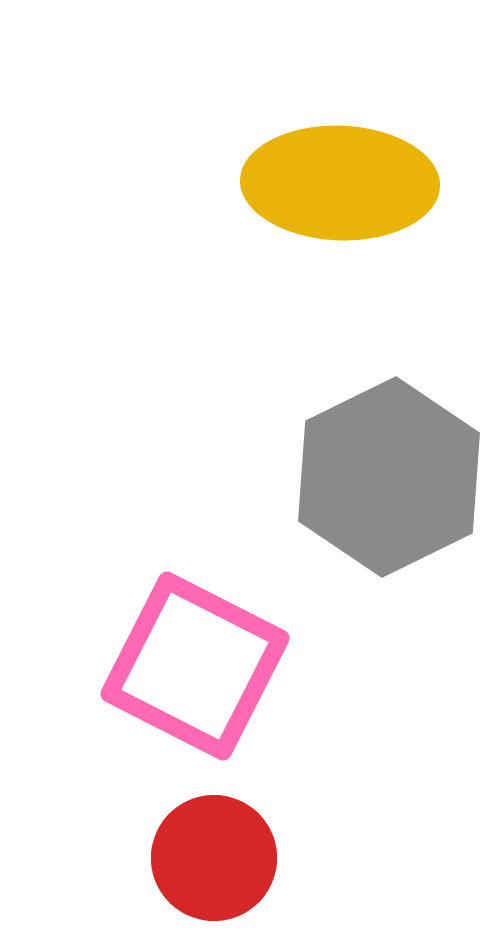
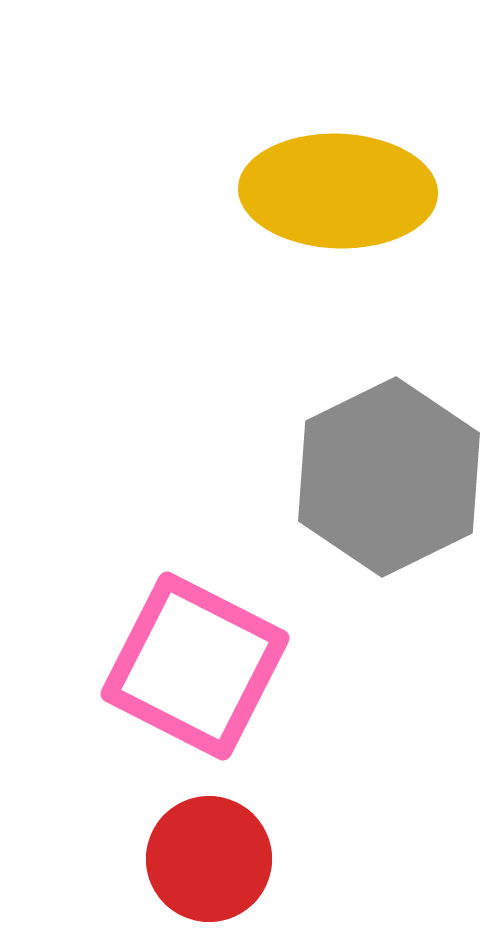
yellow ellipse: moved 2 px left, 8 px down
red circle: moved 5 px left, 1 px down
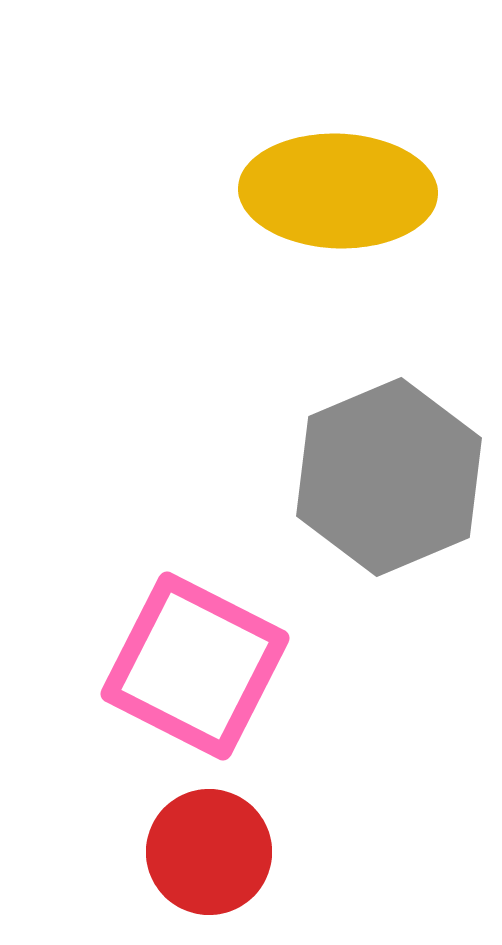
gray hexagon: rotated 3 degrees clockwise
red circle: moved 7 px up
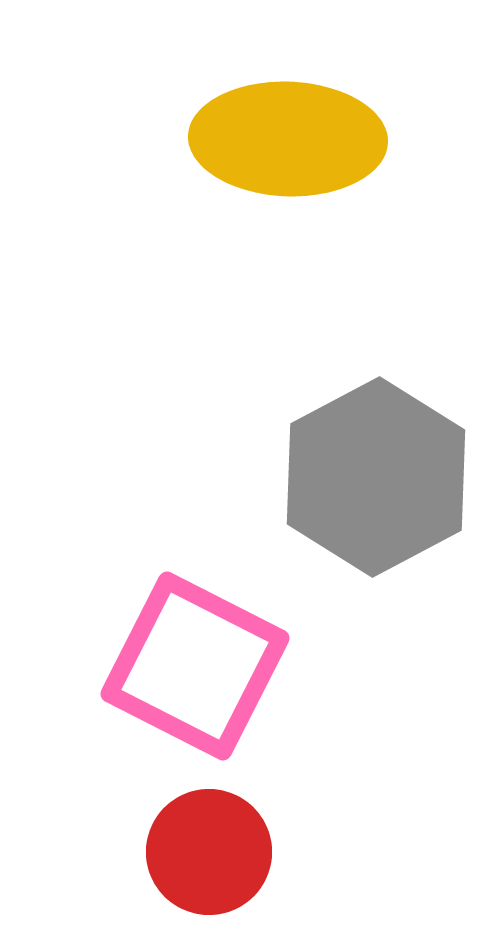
yellow ellipse: moved 50 px left, 52 px up
gray hexagon: moved 13 px left; rotated 5 degrees counterclockwise
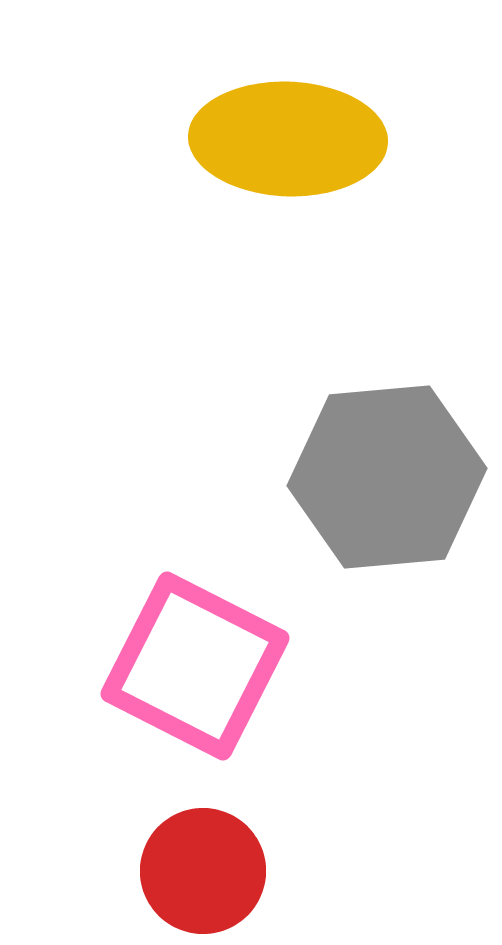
gray hexagon: moved 11 px right; rotated 23 degrees clockwise
red circle: moved 6 px left, 19 px down
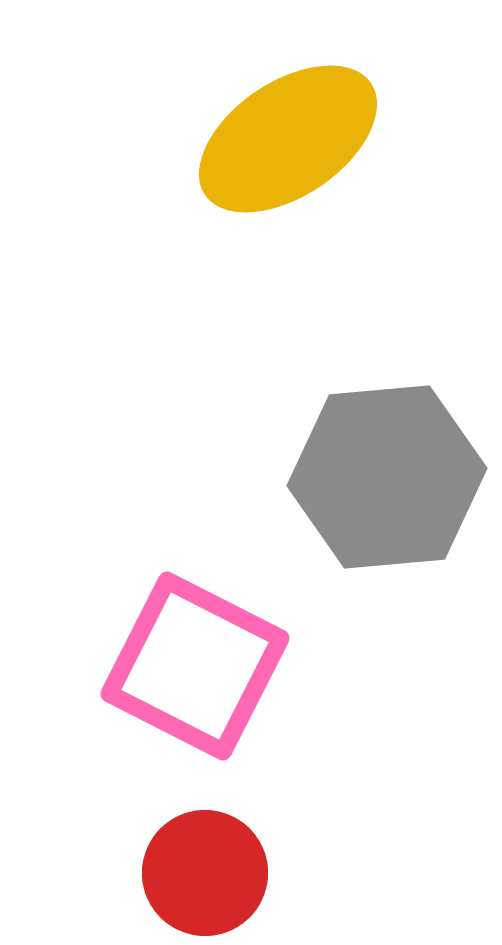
yellow ellipse: rotated 36 degrees counterclockwise
red circle: moved 2 px right, 2 px down
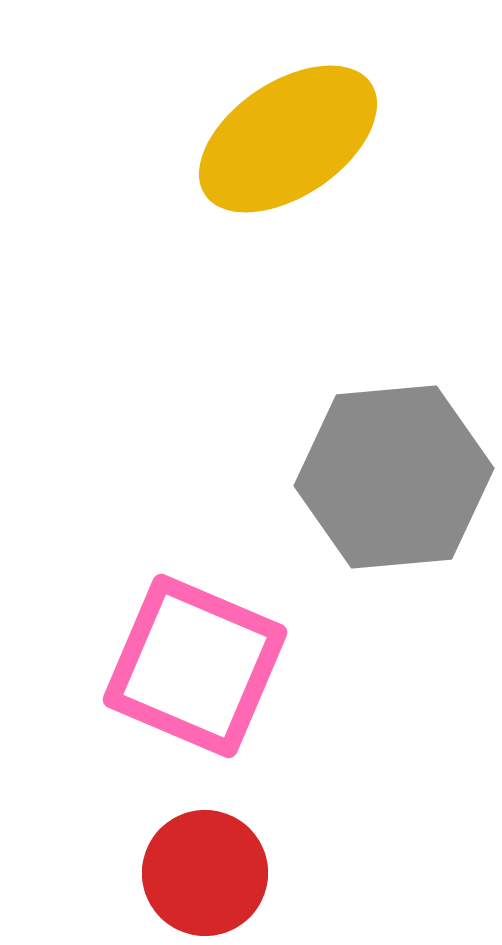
gray hexagon: moved 7 px right
pink square: rotated 4 degrees counterclockwise
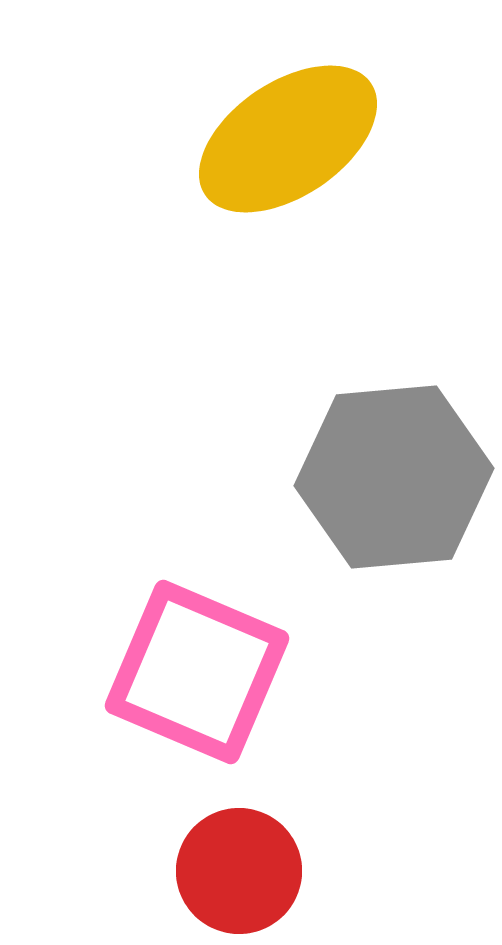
pink square: moved 2 px right, 6 px down
red circle: moved 34 px right, 2 px up
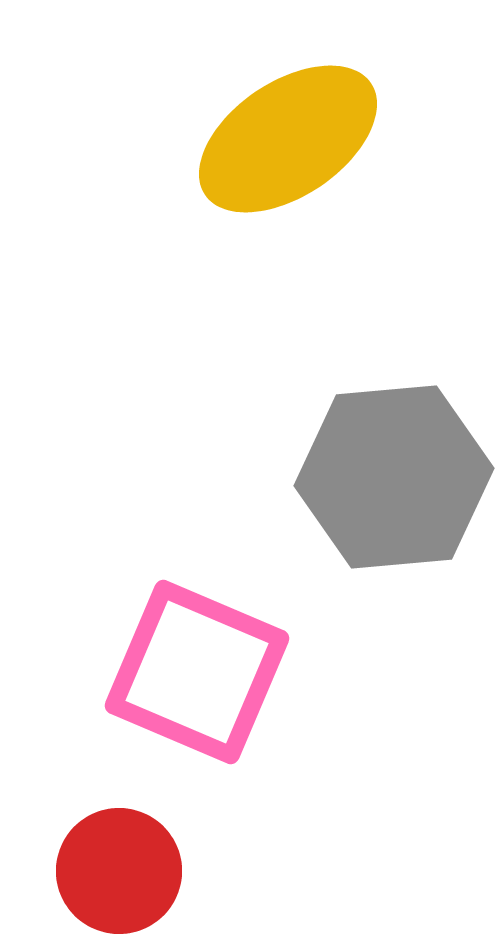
red circle: moved 120 px left
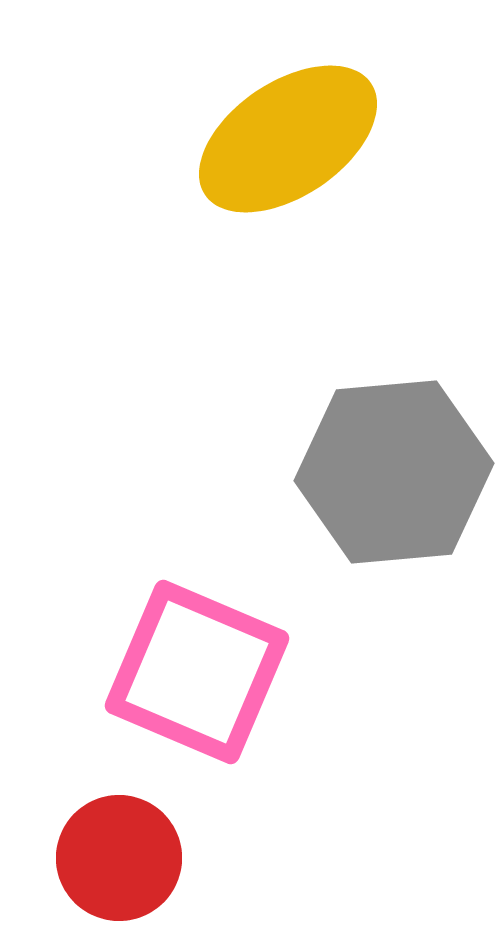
gray hexagon: moved 5 px up
red circle: moved 13 px up
